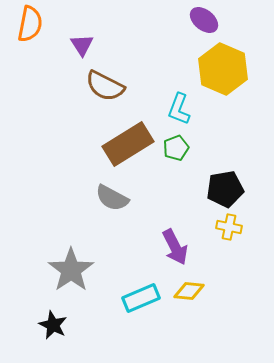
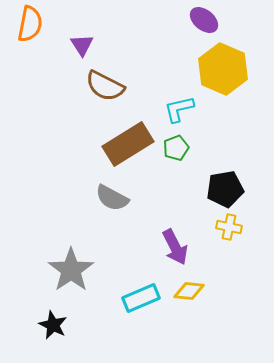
cyan L-shape: rotated 56 degrees clockwise
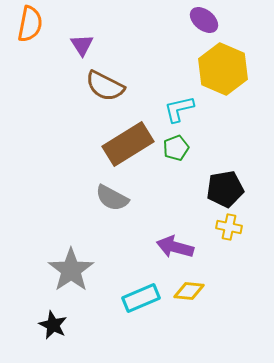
purple arrow: rotated 132 degrees clockwise
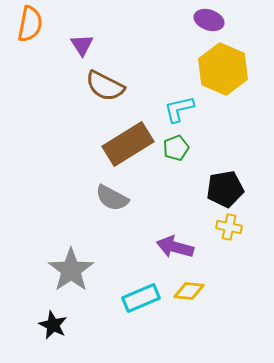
purple ellipse: moved 5 px right; rotated 20 degrees counterclockwise
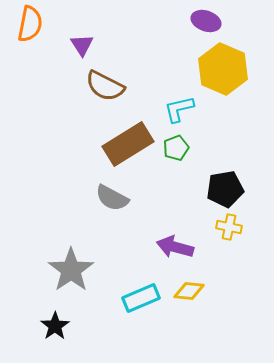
purple ellipse: moved 3 px left, 1 px down
black star: moved 2 px right, 1 px down; rotated 12 degrees clockwise
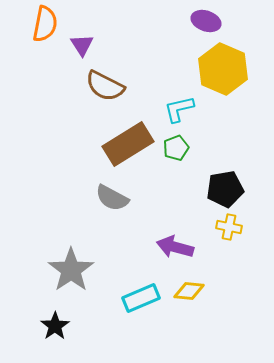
orange semicircle: moved 15 px right
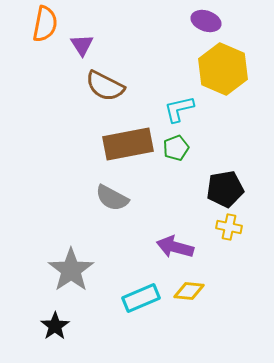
brown rectangle: rotated 21 degrees clockwise
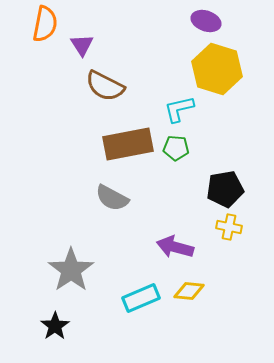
yellow hexagon: moved 6 px left; rotated 6 degrees counterclockwise
green pentagon: rotated 25 degrees clockwise
